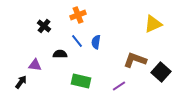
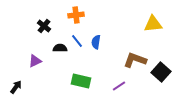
orange cross: moved 2 px left; rotated 14 degrees clockwise
yellow triangle: rotated 18 degrees clockwise
black semicircle: moved 6 px up
purple triangle: moved 4 px up; rotated 32 degrees counterclockwise
black arrow: moved 5 px left, 5 px down
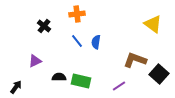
orange cross: moved 1 px right, 1 px up
yellow triangle: rotated 42 degrees clockwise
black semicircle: moved 1 px left, 29 px down
black square: moved 2 px left, 2 px down
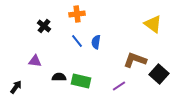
purple triangle: rotated 32 degrees clockwise
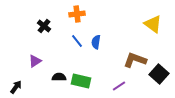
purple triangle: rotated 40 degrees counterclockwise
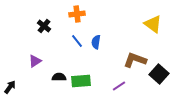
green rectangle: rotated 18 degrees counterclockwise
black arrow: moved 6 px left
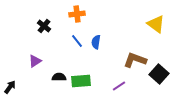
yellow triangle: moved 3 px right
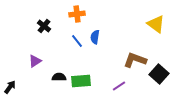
blue semicircle: moved 1 px left, 5 px up
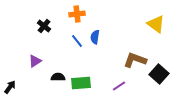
black semicircle: moved 1 px left
green rectangle: moved 2 px down
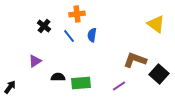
blue semicircle: moved 3 px left, 2 px up
blue line: moved 8 px left, 5 px up
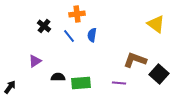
purple line: moved 3 px up; rotated 40 degrees clockwise
